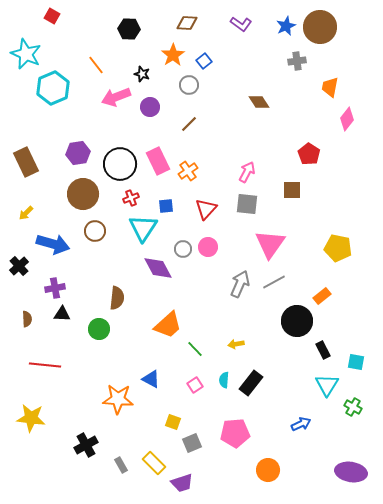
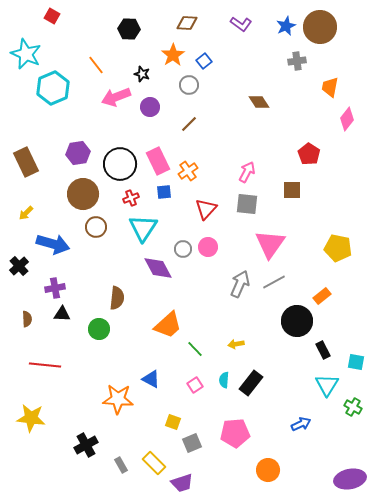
blue square at (166, 206): moved 2 px left, 14 px up
brown circle at (95, 231): moved 1 px right, 4 px up
purple ellipse at (351, 472): moved 1 px left, 7 px down; rotated 20 degrees counterclockwise
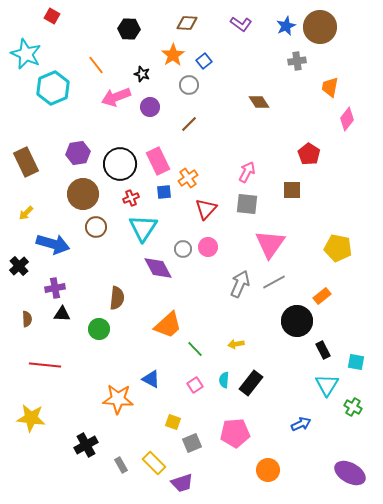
orange cross at (188, 171): moved 7 px down
purple ellipse at (350, 479): moved 6 px up; rotated 40 degrees clockwise
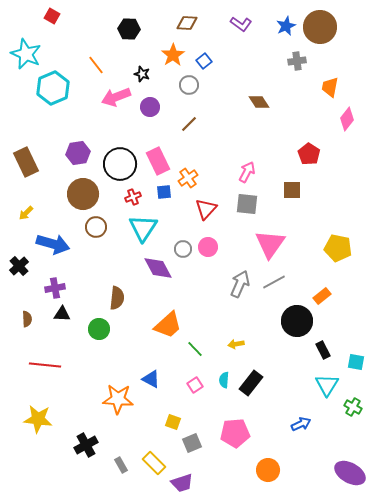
red cross at (131, 198): moved 2 px right, 1 px up
yellow star at (31, 418): moved 7 px right, 1 px down
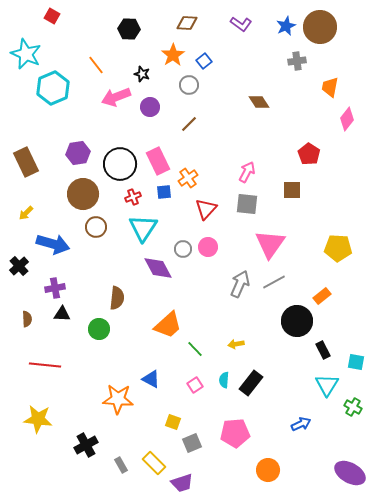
yellow pentagon at (338, 248): rotated 8 degrees counterclockwise
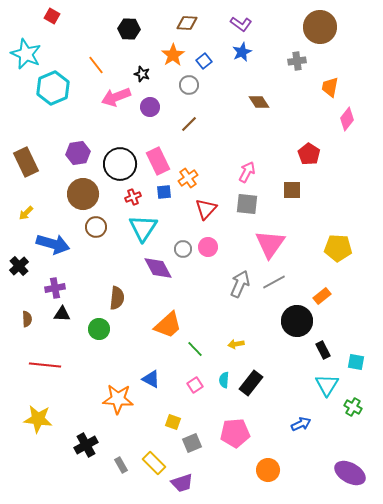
blue star at (286, 26): moved 44 px left, 26 px down
